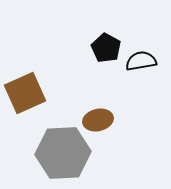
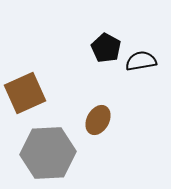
brown ellipse: rotated 48 degrees counterclockwise
gray hexagon: moved 15 px left
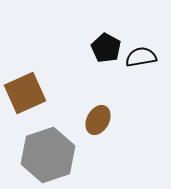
black semicircle: moved 4 px up
gray hexagon: moved 2 px down; rotated 16 degrees counterclockwise
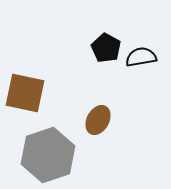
brown square: rotated 36 degrees clockwise
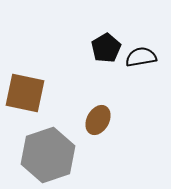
black pentagon: rotated 12 degrees clockwise
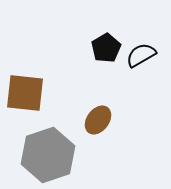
black semicircle: moved 2 px up; rotated 20 degrees counterclockwise
brown square: rotated 6 degrees counterclockwise
brown ellipse: rotated 8 degrees clockwise
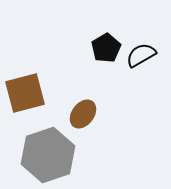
brown square: rotated 21 degrees counterclockwise
brown ellipse: moved 15 px left, 6 px up
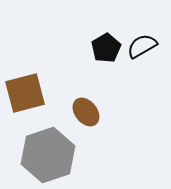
black semicircle: moved 1 px right, 9 px up
brown ellipse: moved 3 px right, 2 px up; rotated 76 degrees counterclockwise
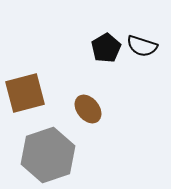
black semicircle: rotated 132 degrees counterclockwise
brown ellipse: moved 2 px right, 3 px up
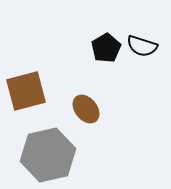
brown square: moved 1 px right, 2 px up
brown ellipse: moved 2 px left
gray hexagon: rotated 6 degrees clockwise
